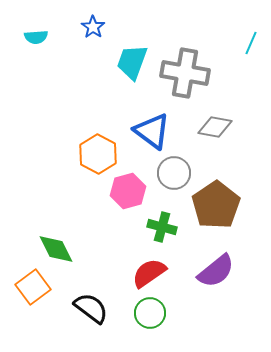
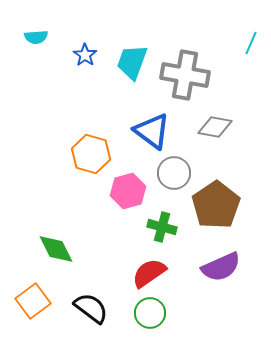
blue star: moved 8 px left, 28 px down
gray cross: moved 2 px down
orange hexagon: moved 7 px left; rotated 12 degrees counterclockwise
purple semicircle: moved 5 px right, 4 px up; rotated 15 degrees clockwise
orange square: moved 14 px down
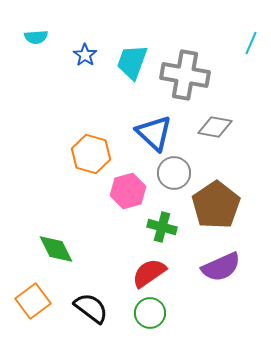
blue triangle: moved 2 px right, 2 px down; rotated 6 degrees clockwise
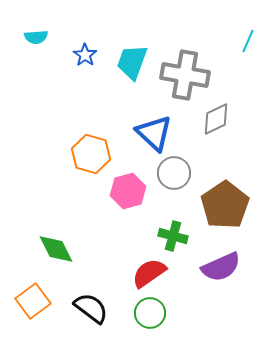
cyan line: moved 3 px left, 2 px up
gray diamond: moved 1 px right, 8 px up; rotated 36 degrees counterclockwise
brown pentagon: moved 9 px right
green cross: moved 11 px right, 9 px down
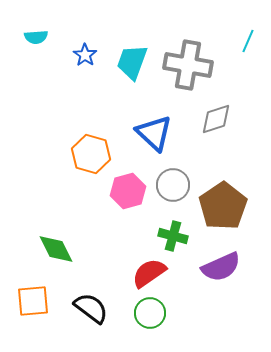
gray cross: moved 3 px right, 10 px up
gray diamond: rotated 8 degrees clockwise
gray circle: moved 1 px left, 12 px down
brown pentagon: moved 2 px left, 1 px down
orange square: rotated 32 degrees clockwise
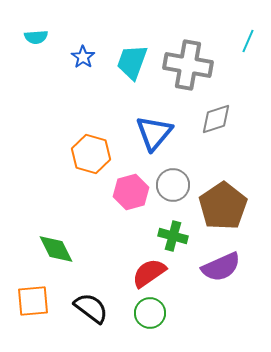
blue star: moved 2 px left, 2 px down
blue triangle: rotated 27 degrees clockwise
pink hexagon: moved 3 px right, 1 px down
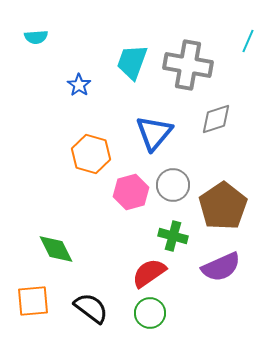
blue star: moved 4 px left, 28 px down
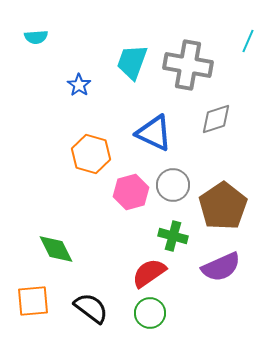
blue triangle: rotated 45 degrees counterclockwise
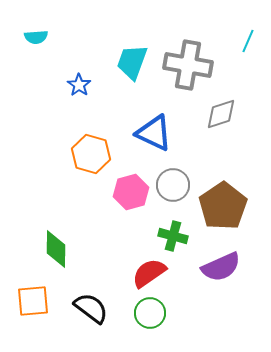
gray diamond: moved 5 px right, 5 px up
green diamond: rotated 27 degrees clockwise
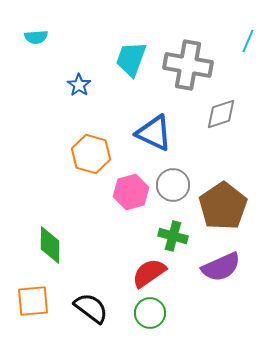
cyan trapezoid: moved 1 px left, 3 px up
green diamond: moved 6 px left, 4 px up
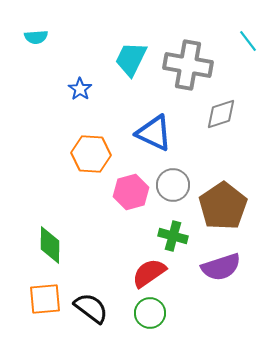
cyan line: rotated 60 degrees counterclockwise
cyan trapezoid: rotated 6 degrees clockwise
blue star: moved 1 px right, 4 px down
orange hexagon: rotated 12 degrees counterclockwise
purple semicircle: rotated 6 degrees clockwise
orange square: moved 12 px right, 2 px up
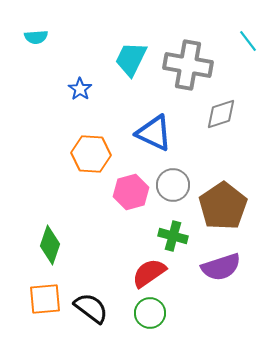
green diamond: rotated 18 degrees clockwise
